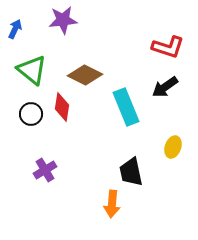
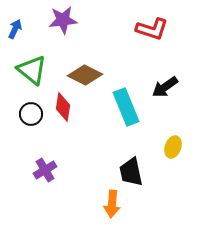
red L-shape: moved 16 px left, 18 px up
red diamond: moved 1 px right
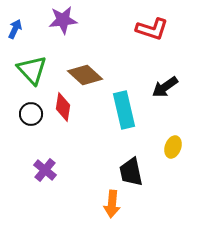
green triangle: rotated 8 degrees clockwise
brown diamond: rotated 16 degrees clockwise
cyan rectangle: moved 2 px left, 3 px down; rotated 9 degrees clockwise
purple cross: rotated 20 degrees counterclockwise
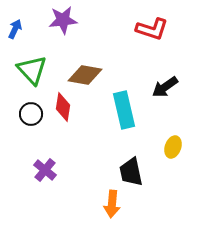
brown diamond: rotated 32 degrees counterclockwise
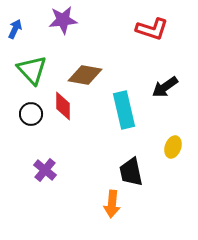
red diamond: moved 1 px up; rotated 8 degrees counterclockwise
